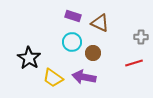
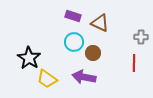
cyan circle: moved 2 px right
red line: rotated 72 degrees counterclockwise
yellow trapezoid: moved 6 px left, 1 px down
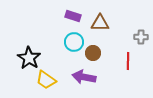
brown triangle: rotated 24 degrees counterclockwise
red line: moved 6 px left, 2 px up
yellow trapezoid: moved 1 px left, 1 px down
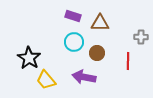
brown circle: moved 4 px right
yellow trapezoid: rotated 15 degrees clockwise
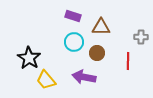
brown triangle: moved 1 px right, 4 px down
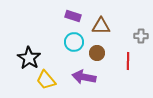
brown triangle: moved 1 px up
gray cross: moved 1 px up
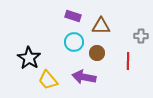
yellow trapezoid: moved 2 px right
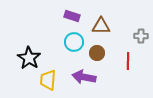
purple rectangle: moved 1 px left
yellow trapezoid: rotated 45 degrees clockwise
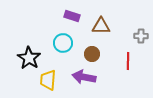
cyan circle: moved 11 px left, 1 px down
brown circle: moved 5 px left, 1 px down
